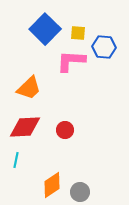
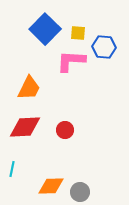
orange trapezoid: rotated 20 degrees counterclockwise
cyan line: moved 4 px left, 9 px down
orange diamond: moved 1 px left, 1 px down; rotated 32 degrees clockwise
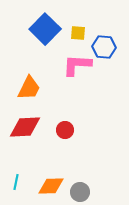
pink L-shape: moved 6 px right, 4 px down
cyan line: moved 4 px right, 13 px down
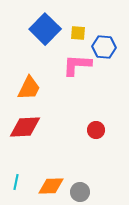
red circle: moved 31 px right
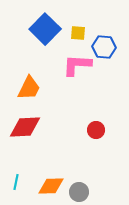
gray circle: moved 1 px left
